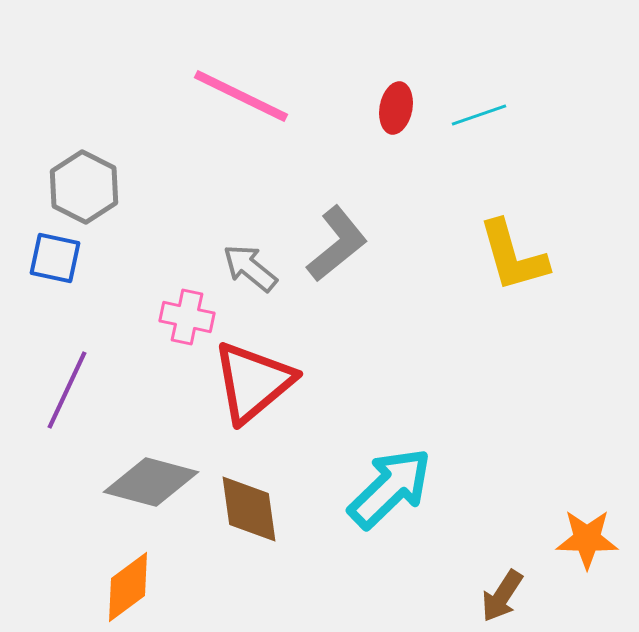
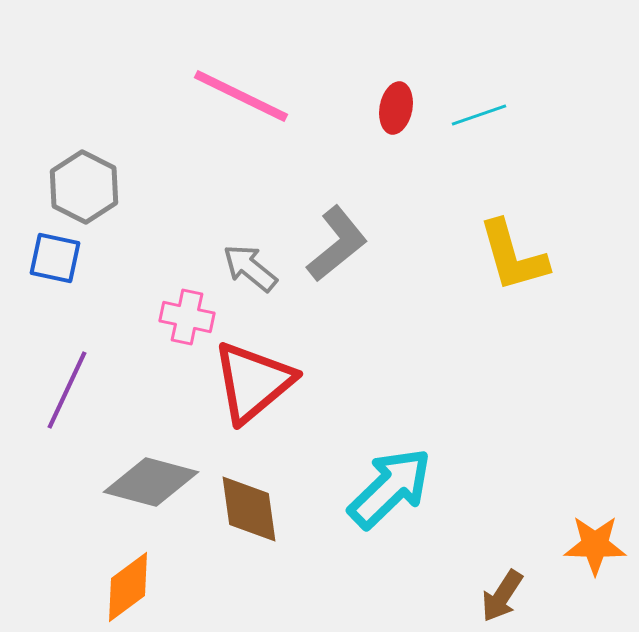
orange star: moved 8 px right, 6 px down
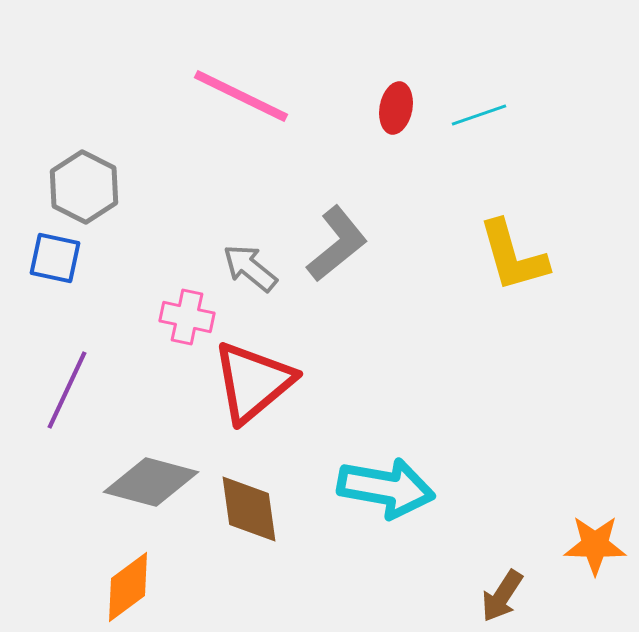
cyan arrow: moved 4 px left; rotated 54 degrees clockwise
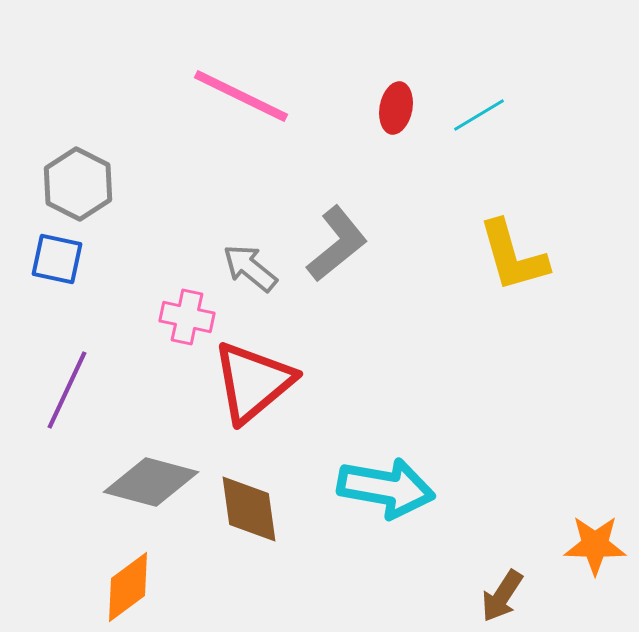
cyan line: rotated 12 degrees counterclockwise
gray hexagon: moved 6 px left, 3 px up
blue square: moved 2 px right, 1 px down
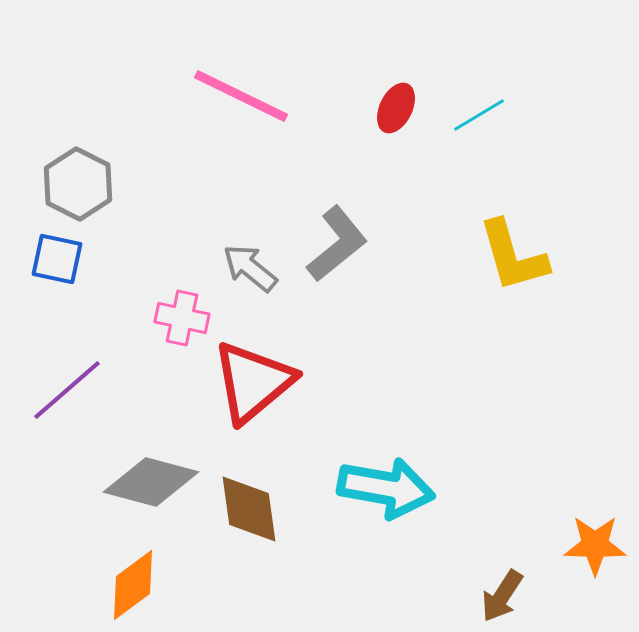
red ellipse: rotated 15 degrees clockwise
pink cross: moved 5 px left, 1 px down
purple line: rotated 24 degrees clockwise
orange diamond: moved 5 px right, 2 px up
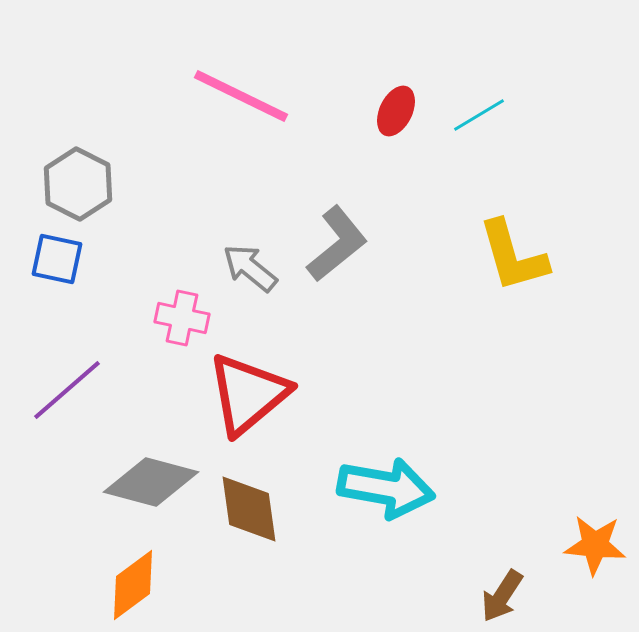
red ellipse: moved 3 px down
red triangle: moved 5 px left, 12 px down
orange star: rotated 4 degrees clockwise
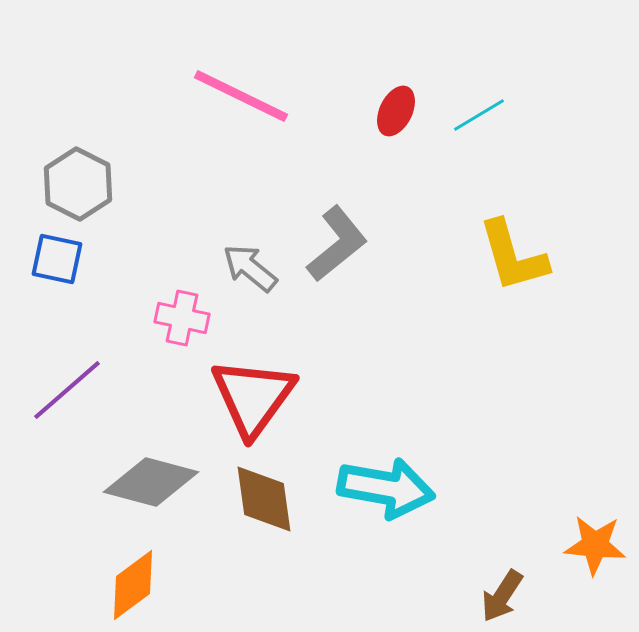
red triangle: moved 5 px right, 3 px down; rotated 14 degrees counterclockwise
brown diamond: moved 15 px right, 10 px up
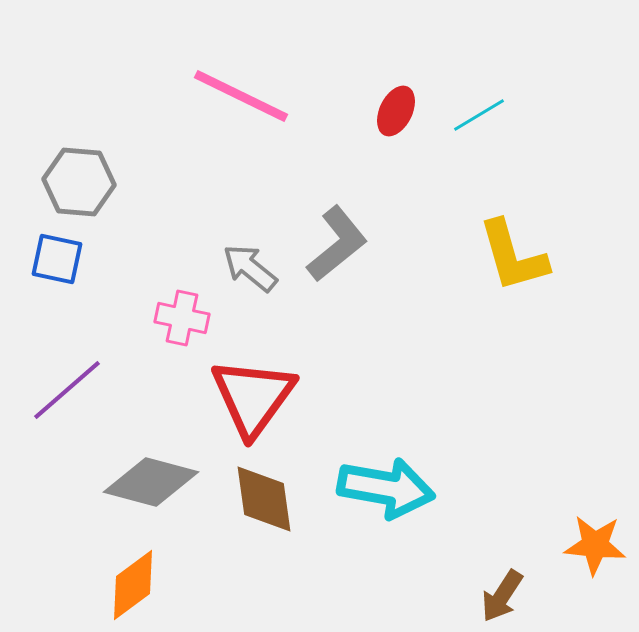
gray hexagon: moved 1 px right, 2 px up; rotated 22 degrees counterclockwise
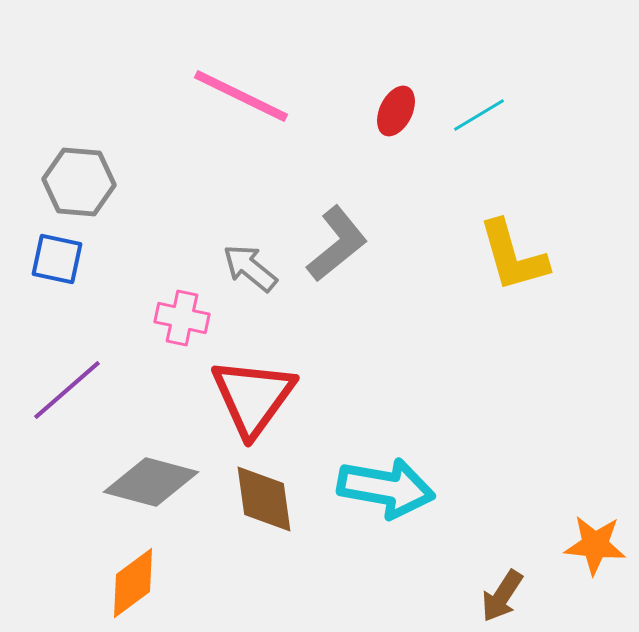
orange diamond: moved 2 px up
